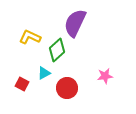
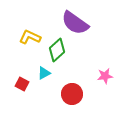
purple semicircle: rotated 80 degrees counterclockwise
red circle: moved 5 px right, 6 px down
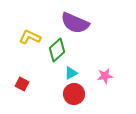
purple semicircle: rotated 12 degrees counterclockwise
cyan triangle: moved 27 px right
red circle: moved 2 px right
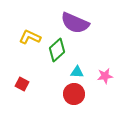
cyan triangle: moved 6 px right, 1 px up; rotated 32 degrees clockwise
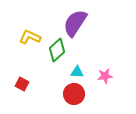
purple semicircle: rotated 100 degrees clockwise
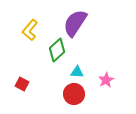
yellow L-shape: moved 7 px up; rotated 75 degrees counterclockwise
pink star: moved 1 px right, 4 px down; rotated 21 degrees counterclockwise
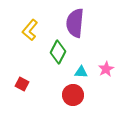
purple semicircle: rotated 28 degrees counterclockwise
green diamond: moved 1 px right, 2 px down; rotated 20 degrees counterclockwise
cyan triangle: moved 4 px right
pink star: moved 11 px up
red circle: moved 1 px left, 1 px down
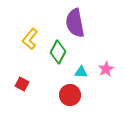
purple semicircle: rotated 16 degrees counterclockwise
yellow L-shape: moved 9 px down
red circle: moved 3 px left
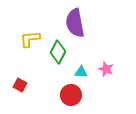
yellow L-shape: rotated 45 degrees clockwise
pink star: rotated 21 degrees counterclockwise
red square: moved 2 px left, 1 px down
red circle: moved 1 px right
